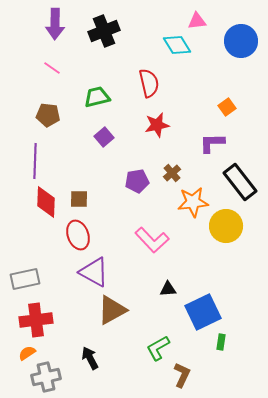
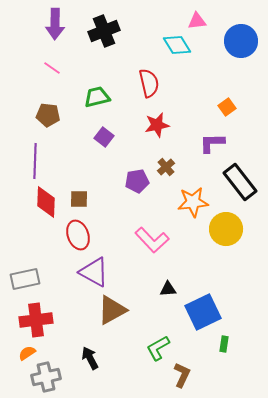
purple square: rotated 12 degrees counterclockwise
brown cross: moved 6 px left, 6 px up
yellow circle: moved 3 px down
green rectangle: moved 3 px right, 2 px down
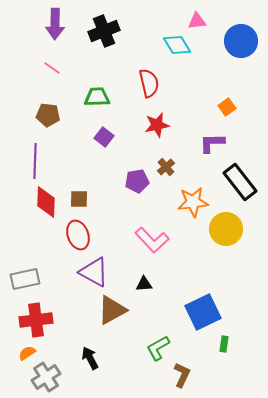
green trapezoid: rotated 12 degrees clockwise
black triangle: moved 24 px left, 5 px up
gray cross: rotated 20 degrees counterclockwise
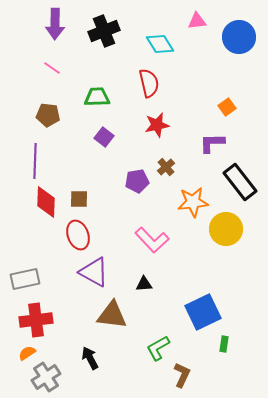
blue circle: moved 2 px left, 4 px up
cyan diamond: moved 17 px left, 1 px up
brown triangle: moved 5 px down; rotated 36 degrees clockwise
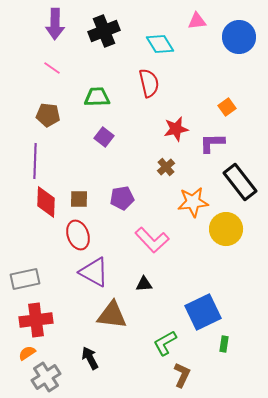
red star: moved 19 px right, 4 px down
purple pentagon: moved 15 px left, 17 px down
green L-shape: moved 7 px right, 5 px up
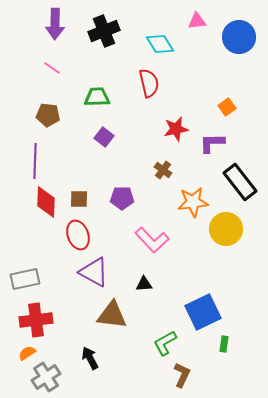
brown cross: moved 3 px left, 3 px down; rotated 12 degrees counterclockwise
purple pentagon: rotated 10 degrees clockwise
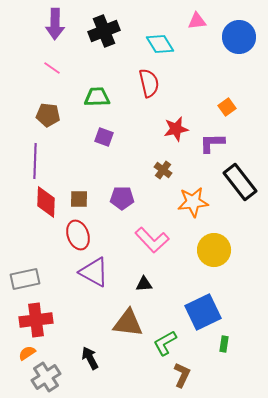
purple square: rotated 18 degrees counterclockwise
yellow circle: moved 12 px left, 21 px down
brown triangle: moved 16 px right, 8 px down
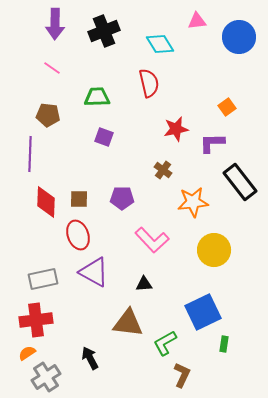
purple line: moved 5 px left, 7 px up
gray rectangle: moved 18 px right
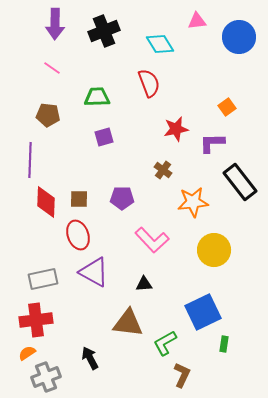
red semicircle: rotated 8 degrees counterclockwise
purple square: rotated 36 degrees counterclockwise
purple line: moved 6 px down
gray cross: rotated 12 degrees clockwise
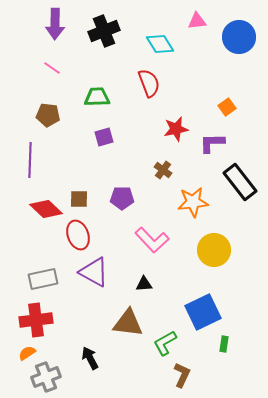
red diamond: moved 7 px down; rotated 48 degrees counterclockwise
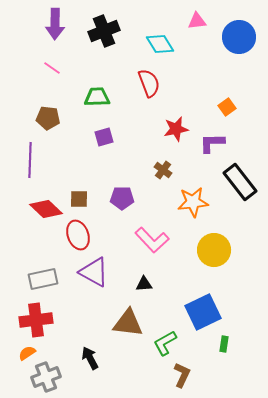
brown pentagon: moved 3 px down
